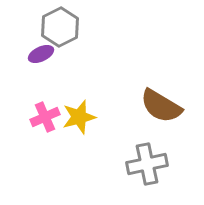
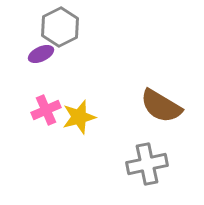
pink cross: moved 1 px right, 7 px up
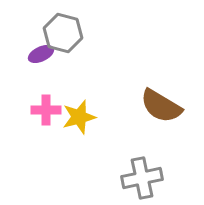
gray hexagon: moved 3 px right, 6 px down; rotated 18 degrees counterclockwise
pink cross: rotated 24 degrees clockwise
gray cross: moved 5 px left, 14 px down
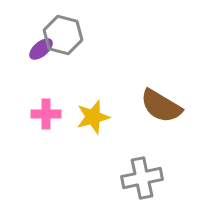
gray hexagon: moved 2 px down
purple ellipse: moved 5 px up; rotated 15 degrees counterclockwise
pink cross: moved 4 px down
yellow star: moved 14 px right
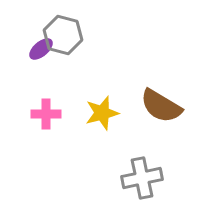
yellow star: moved 9 px right, 4 px up
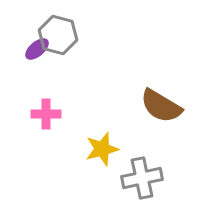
gray hexagon: moved 5 px left
purple ellipse: moved 4 px left
yellow star: moved 36 px down
